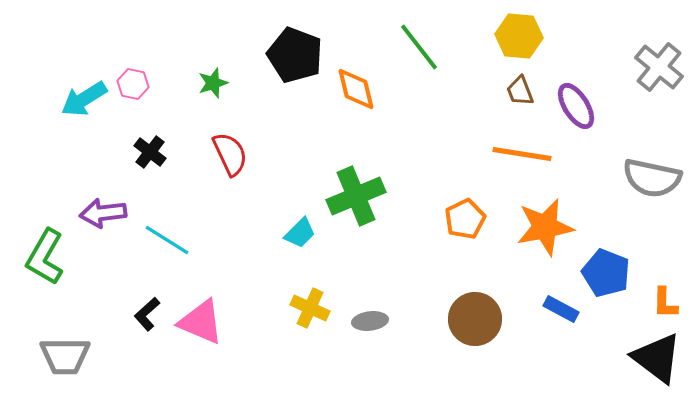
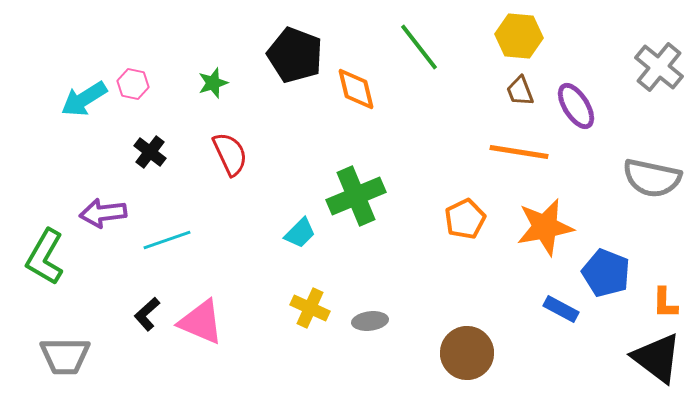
orange line: moved 3 px left, 2 px up
cyan line: rotated 51 degrees counterclockwise
brown circle: moved 8 px left, 34 px down
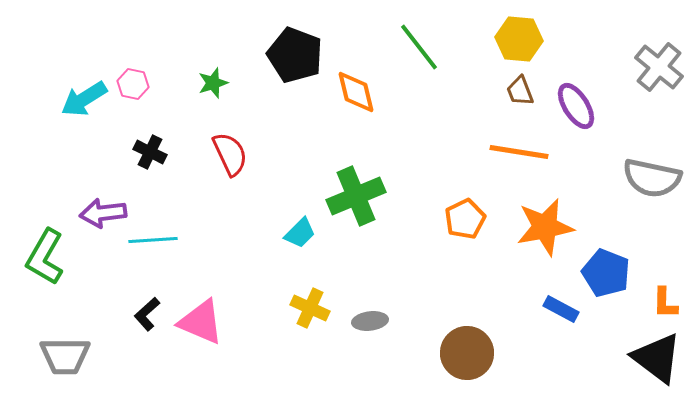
yellow hexagon: moved 3 px down
orange diamond: moved 3 px down
black cross: rotated 12 degrees counterclockwise
cyan line: moved 14 px left; rotated 15 degrees clockwise
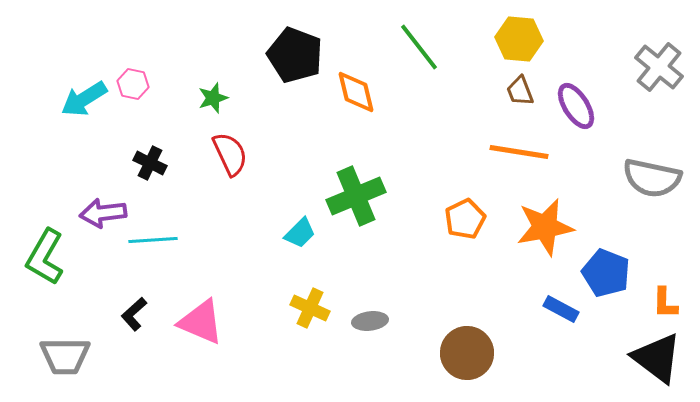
green star: moved 15 px down
black cross: moved 11 px down
black L-shape: moved 13 px left
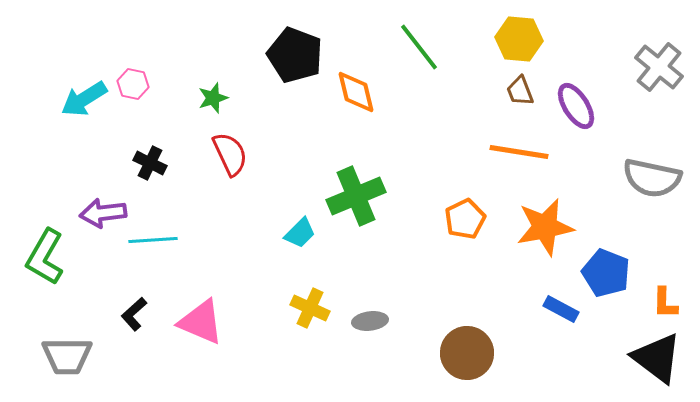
gray trapezoid: moved 2 px right
